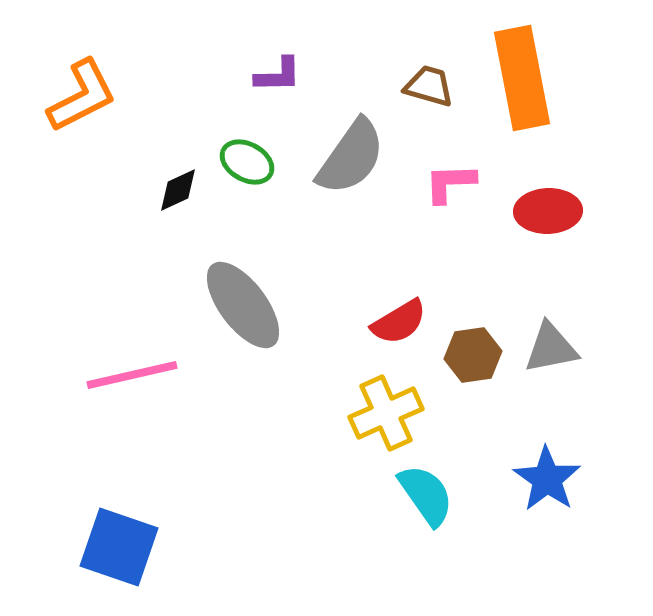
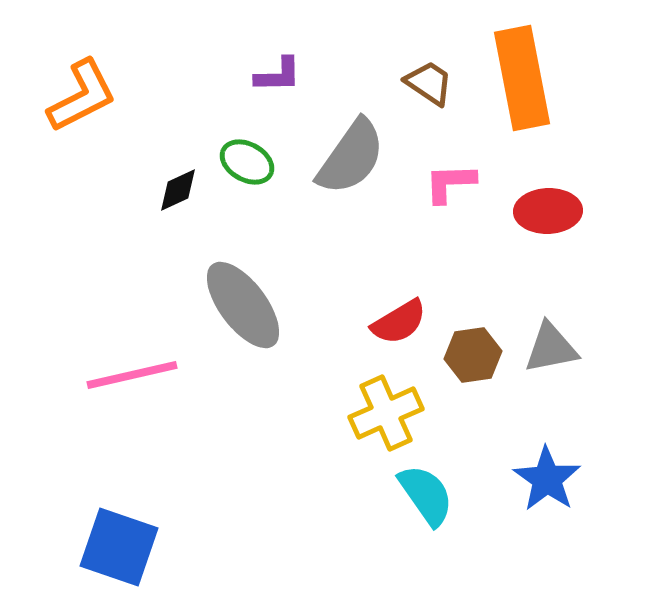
brown trapezoid: moved 3 px up; rotated 18 degrees clockwise
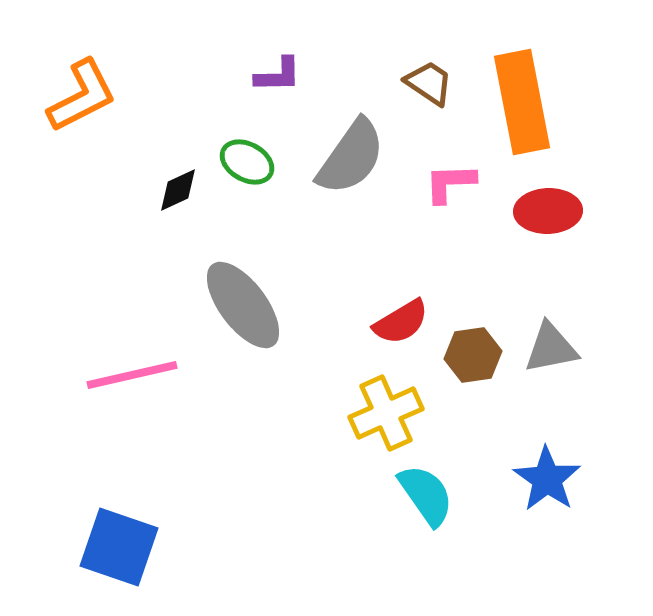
orange rectangle: moved 24 px down
red semicircle: moved 2 px right
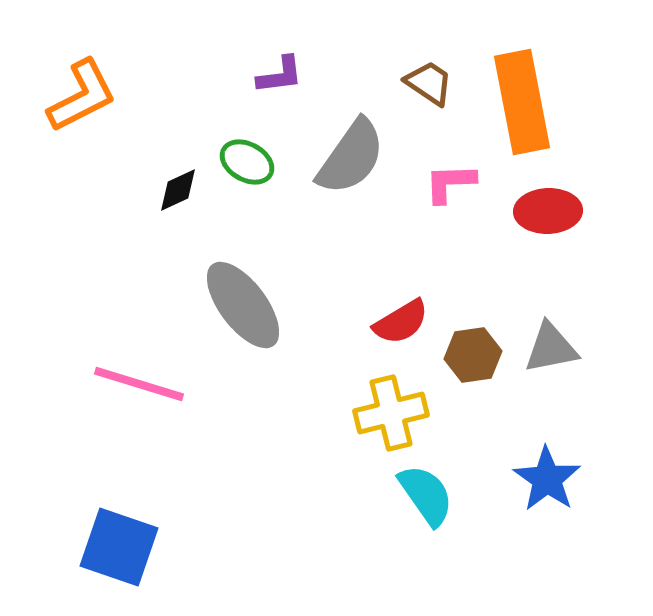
purple L-shape: moved 2 px right; rotated 6 degrees counterclockwise
pink line: moved 7 px right, 9 px down; rotated 30 degrees clockwise
yellow cross: moved 5 px right; rotated 10 degrees clockwise
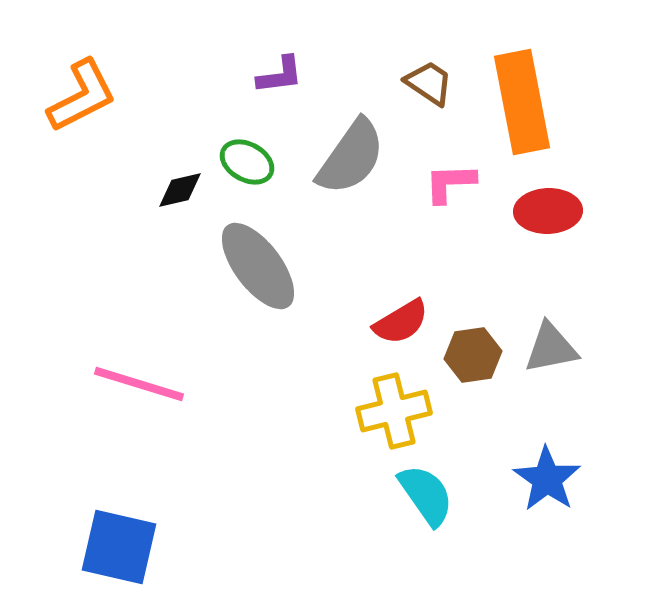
black diamond: moved 2 px right; rotated 12 degrees clockwise
gray ellipse: moved 15 px right, 39 px up
yellow cross: moved 3 px right, 2 px up
blue square: rotated 6 degrees counterclockwise
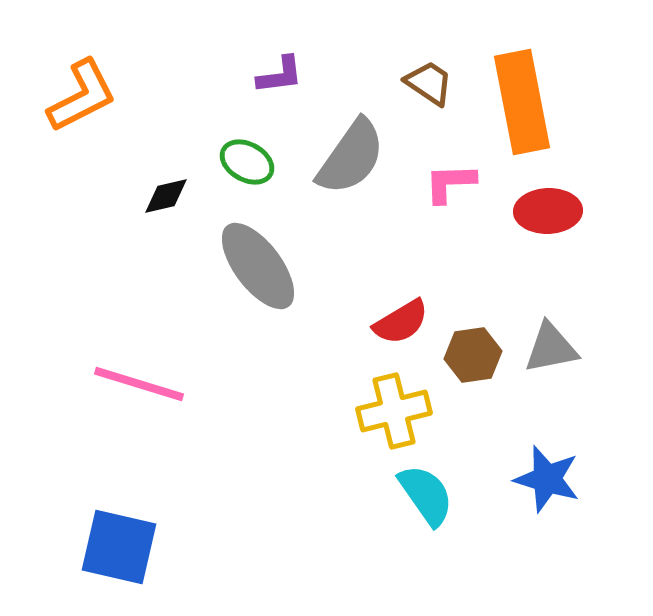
black diamond: moved 14 px left, 6 px down
blue star: rotated 18 degrees counterclockwise
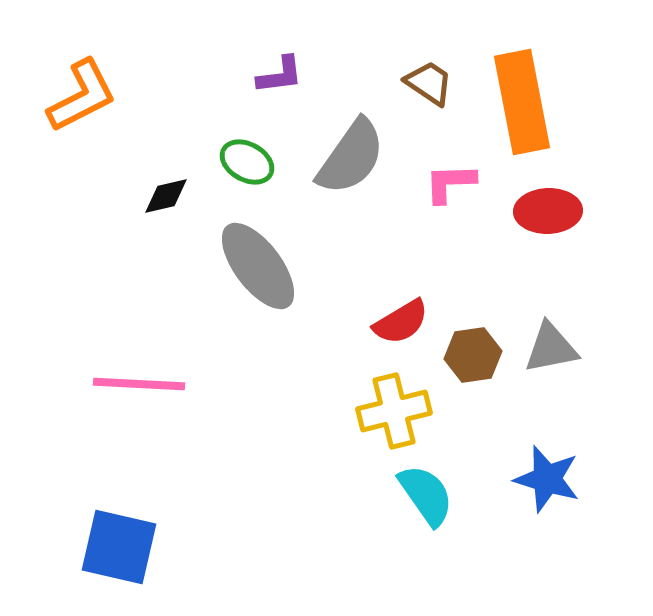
pink line: rotated 14 degrees counterclockwise
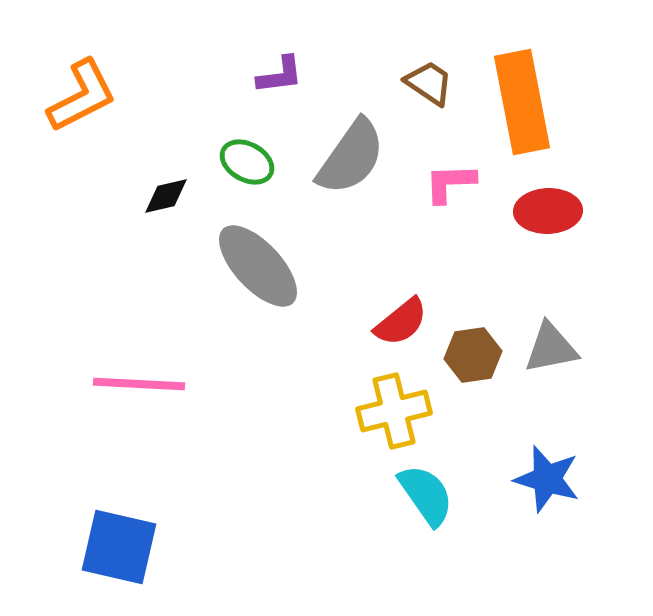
gray ellipse: rotated 6 degrees counterclockwise
red semicircle: rotated 8 degrees counterclockwise
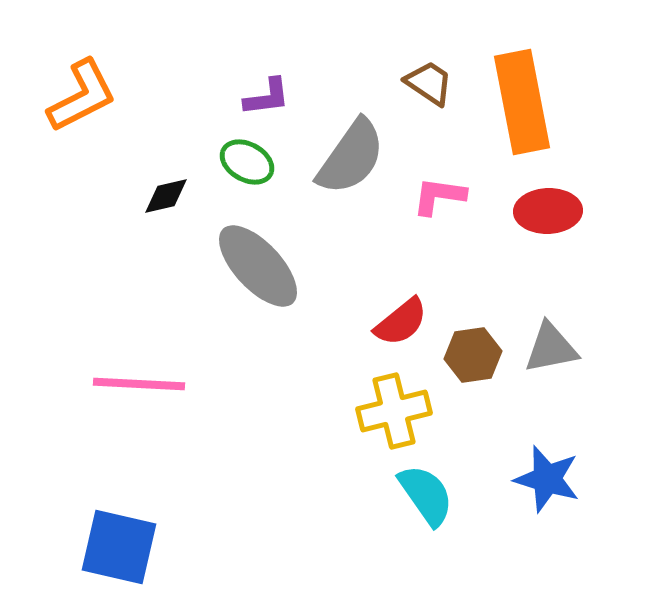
purple L-shape: moved 13 px left, 22 px down
pink L-shape: moved 11 px left, 13 px down; rotated 10 degrees clockwise
